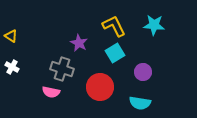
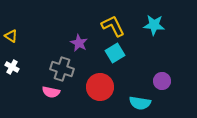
yellow L-shape: moved 1 px left
purple circle: moved 19 px right, 9 px down
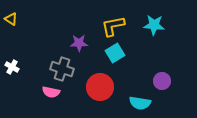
yellow L-shape: rotated 75 degrees counterclockwise
yellow triangle: moved 17 px up
purple star: rotated 30 degrees counterclockwise
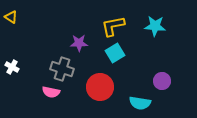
yellow triangle: moved 2 px up
cyan star: moved 1 px right, 1 px down
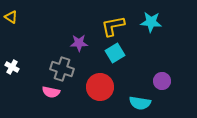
cyan star: moved 4 px left, 4 px up
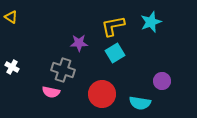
cyan star: rotated 25 degrees counterclockwise
gray cross: moved 1 px right, 1 px down
red circle: moved 2 px right, 7 px down
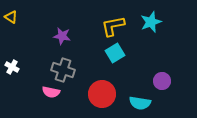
purple star: moved 17 px left, 7 px up; rotated 12 degrees clockwise
